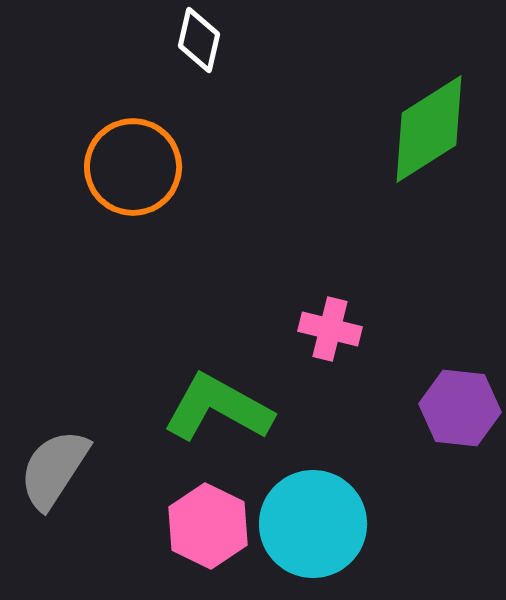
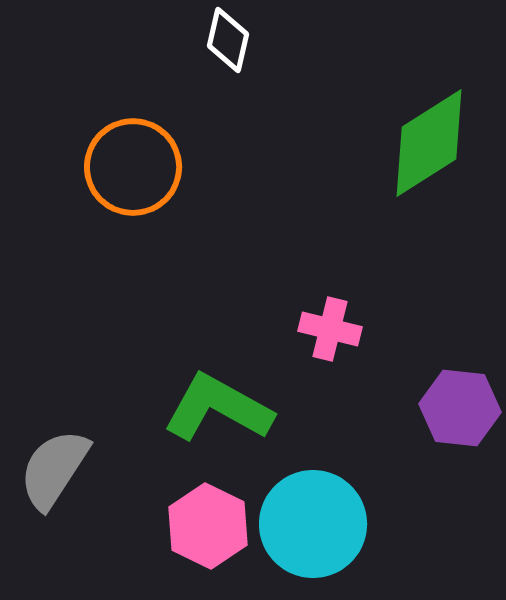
white diamond: moved 29 px right
green diamond: moved 14 px down
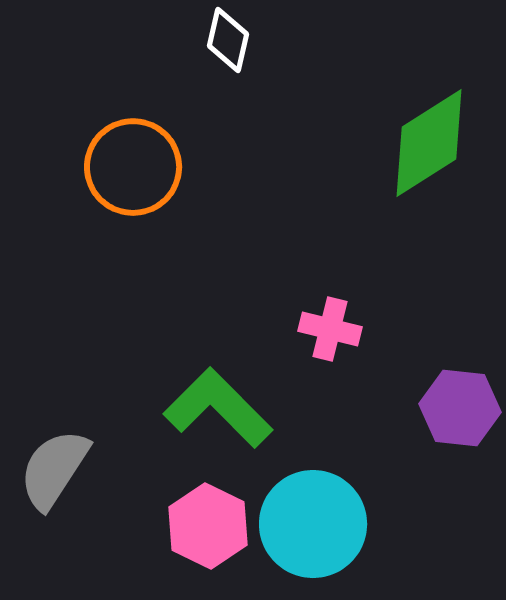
green L-shape: rotated 16 degrees clockwise
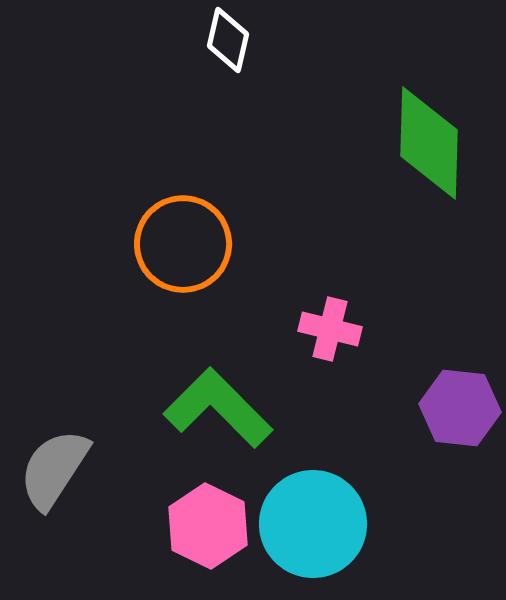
green diamond: rotated 56 degrees counterclockwise
orange circle: moved 50 px right, 77 px down
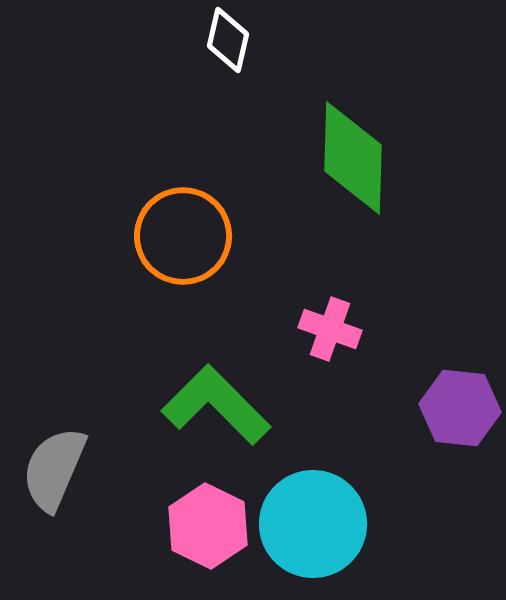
green diamond: moved 76 px left, 15 px down
orange circle: moved 8 px up
pink cross: rotated 6 degrees clockwise
green L-shape: moved 2 px left, 3 px up
gray semicircle: rotated 10 degrees counterclockwise
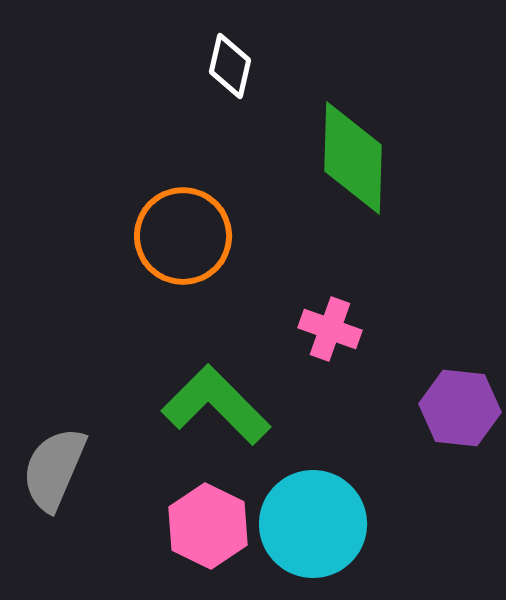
white diamond: moved 2 px right, 26 px down
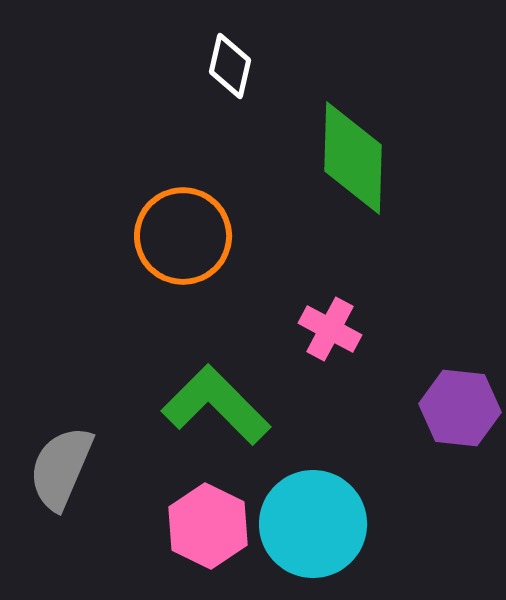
pink cross: rotated 8 degrees clockwise
gray semicircle: moved 7 px right, 1 px up
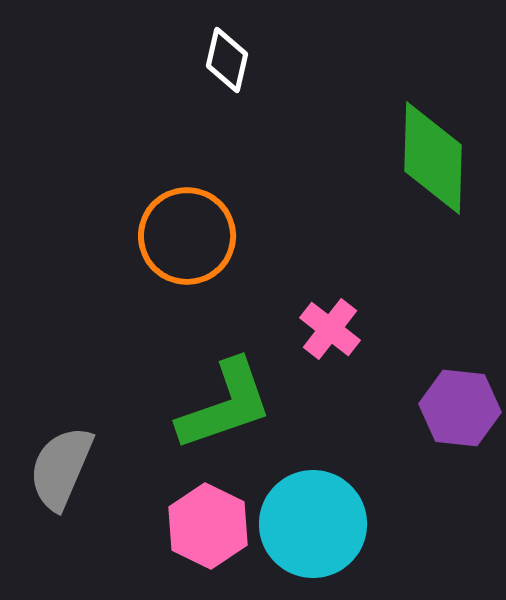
white diamond: moved 3 px left, 6 px up
green diamond: moved 80 px right
orange circle: moved 4 px right
pink cross: rotated 10 degrees clockwise
green L-shape: moved 9 px right; rotated 116 degrees clockwise
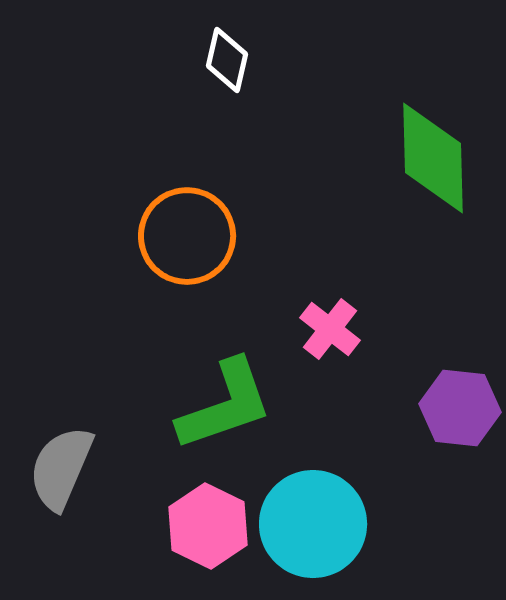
green diamond: rotated 3 degrees counterclockwise
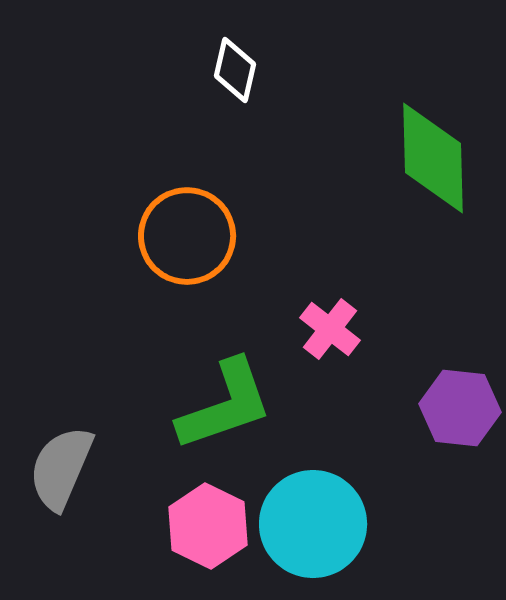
white diamond: moved 8 px right, 10 px down
